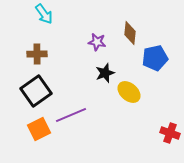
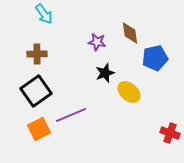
brown diamond: rotated 15 degrees counterclockwise
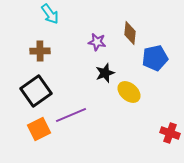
cyan arrow: moved 6 px right
brown diamond: rotated 15 degrees clockwise
brown cross: moved 3 px right, 3 px up
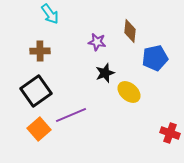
brown diamond: moved 2 px up
orange square: rotated 15 degrees counterclockwise
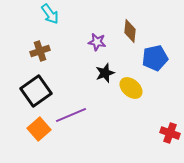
brown cross: rotated 18 degrees counterclockwise
yellow ellipse: moved 2 px right, 4 px up
